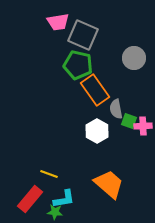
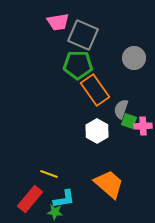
green pentagon: rotated 12 degrees counterclockwise
gray semicircle: moved 5 px right; rotated 30 degrees clockwise
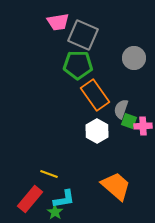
orange rectangle: moved 5 px down
orange trapezoid: moved 7 px right, 2 px down
green star: rotated 28 degrees clockwise
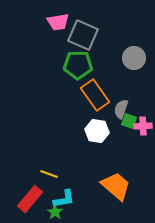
white hexagon: rotated 20 degrees counterclockwise
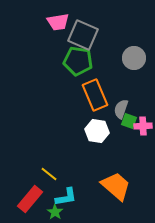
green pentagon: moved 4 px up; rotated 8 degrees clockwise
orange rectangle: rotated 12 degrees clockwise
yellow line: rotated 18 degrees clockwise
cyan L-shape: moved 2 px right, 2 px up
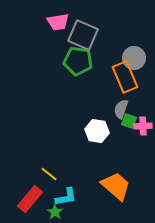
orange rectangle: moved 30 px right, 18 px up
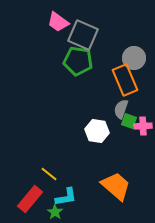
pink trapezoid: rotated 45 degrees clockwise
orange rectangle: moved 3 px down
